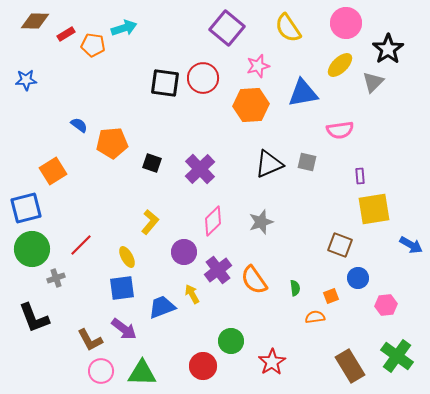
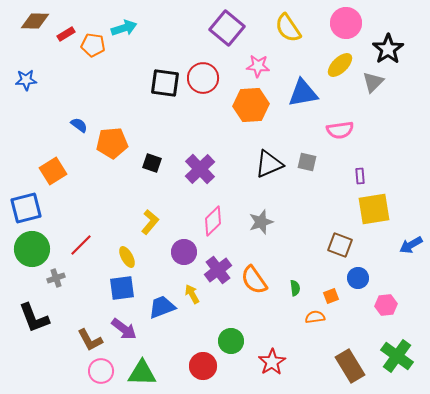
pink star at (258, 66): rotated 20 degrees clockwise
blue arrow at (411, 245): rotated 120 degrees clockwise
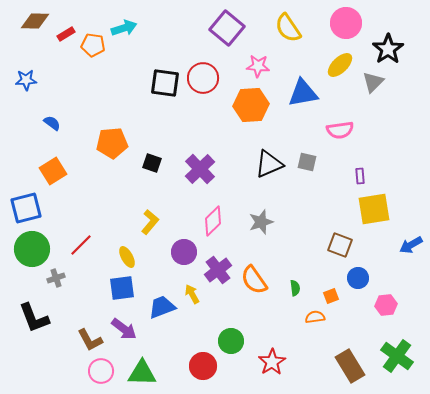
blue semicircle at (79, 125): moved 27 px left, 2 px up
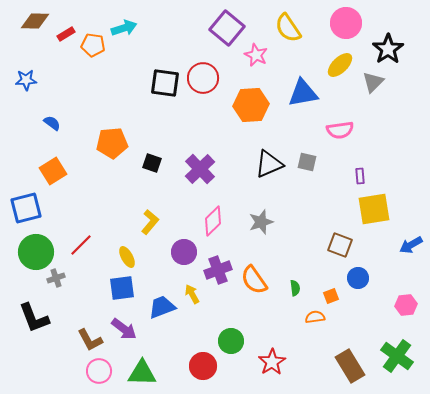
pink star at (258, 66): moved 2 px left, 11 px up; rotated 20 degrees clockwise
green circle at (32, 249): moved 4 px right, 3 px down
purple cross at (218, 270): rotated 16 degrees clockwise
pink hexagon at (386, 305): moved 20 px right
pink circle at (101, 371): moved 2 px left
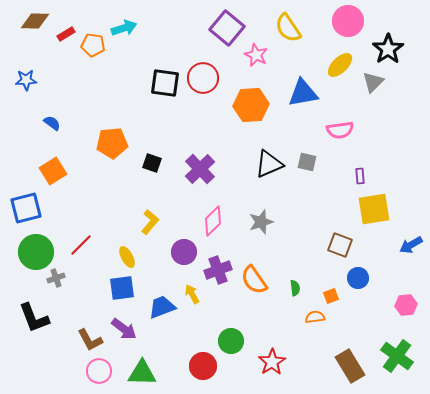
pink circle at (346, 23): moved 2 px right, 2 px up
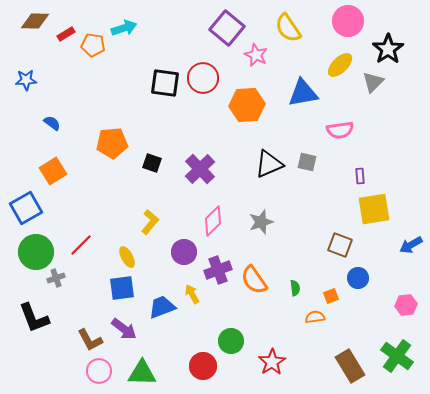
orange hexagon at (251, 105): moved 4 px left
blue square at (26, 208): rotated 16 degrees counterclockwise
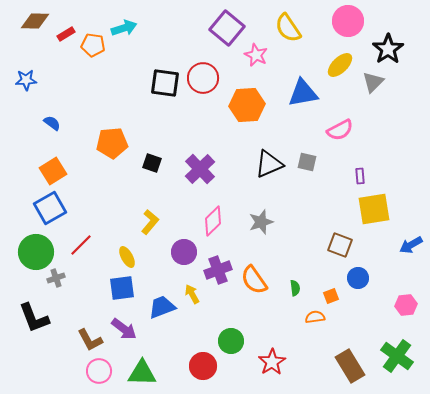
pink semicircle at (340, 130): rotated 20 degrees counterclockwise
blue square at (26, 208): moved 24 px right
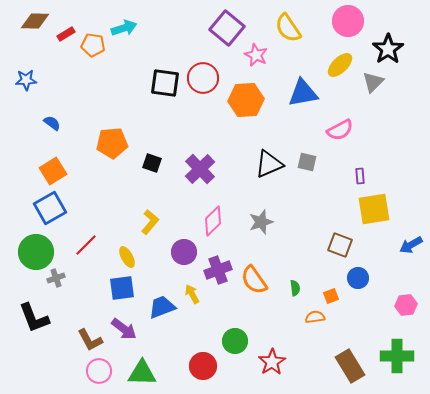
orange hexagon at (247, 105): moved 1 px left, 5 px up
red line at (81, 245): moved 5 px right
green circle at (231, 341): moved 4 px right
green cross at (397, 356): rotated 36 degrees counterclockwise
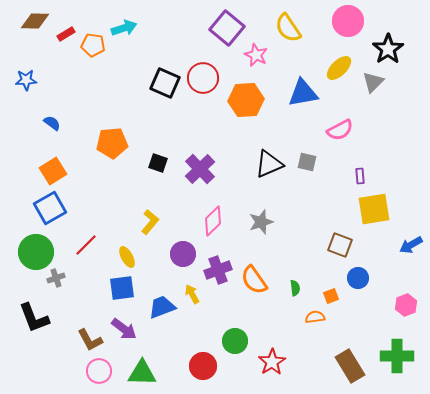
yellow ellipse at (340, 65): moved 1 px left, 3 px down
black square at (165, 83): rotated 16 degrees clockwise
black square at (152, 163): moved 6 px right
purple circle at (184, 252): moved 1 px left, 2 px down
pink hexagon at (406, 305): rotated 15 degrees counterclockwise
